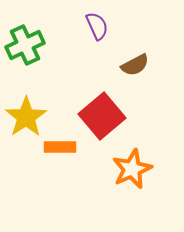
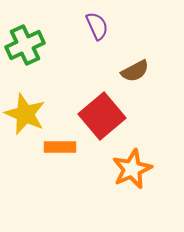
brown semicircle: moved 6 px down
yellow star: moved 1 px left, 3 px up; rotated 15 degrees counterclockwise
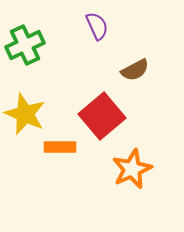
brown semicircle: moved 1 px up
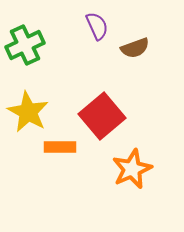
brown semicircle: moved 22 px up; rotated 8 degrees clockwise
yellow star: moved 3 px right, 2 px up; rotated 6 degrees clockwise
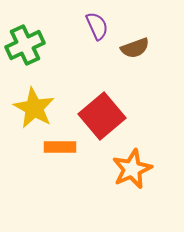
yellow star: moved 6 px right, 4 px up
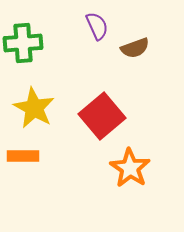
green cross: moved 2 px left, 2 px up; rotated 21 degrees clockwise
orange rectangle: moved 37 px left, 9 px down
orange star: moved 2 px left, 1 px up; rotated 15 degrees counterclockwise
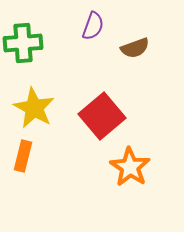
purple semicircle: moved 4 px left; rotated 44 degrees clockwise
orange rectangle: rotated 76 degrees counterclockwise
orange star: moved 1 px up
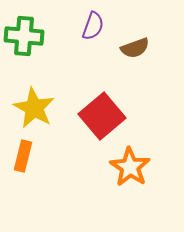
green cross: moved 1 px right, 7 px up; rotated 9 degrees clockwise
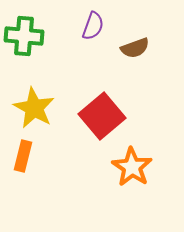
orange star: moved 2 px right
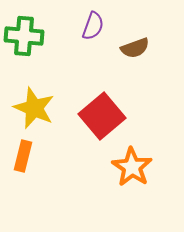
yellow star: rotated 6 degrees counterclockwise
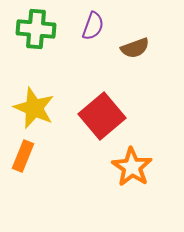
green cross: moved 12 px right, 7 px up
orange rectangle: rotated 8 degrees clockwise
